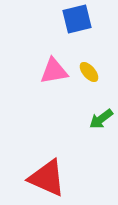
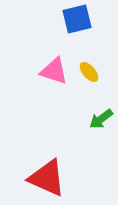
pink triangle: rotated 28 degrees clockwise
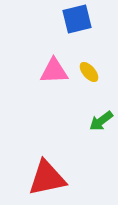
pink triangle: rotated 20 degrees counterclockwise
green arrow: moved 2 px down
red triangle: rotated 36 degrees counterclockwise
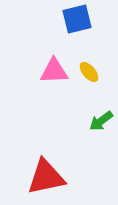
red triangle: moved 1 px left, 1 px up
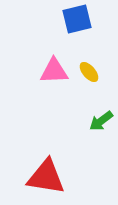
red triangle: rotated 21 degrees clockwise
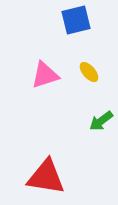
blue square: moved 1 px left, 1 px down
pink triangle: moved 9 px left, 4 px down; rotated 16 degrees counterclockwise
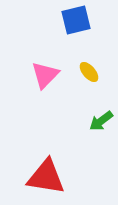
pink triangle: rotated 28 degrees counterclockwise
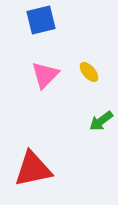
blue square: moved 35 px left
red triangle: moved 13 px left, 8 px up; rotated 21 degrees counterclockwise
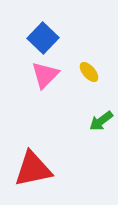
blue square: moved 2 px right, 18 px down; rotated 32 degrees counterclockwise
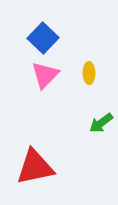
yellow ellipse: moved 1 px down; rotated 40 degrees clockwise
green arrow: moved 2 px down
red triangle: moved 2 px right, 2 px up
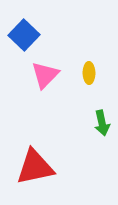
blue square: moved 19 px left, 3 px up
green arrow: moved 1 px right; rotated 65 degrees counterclockwise
